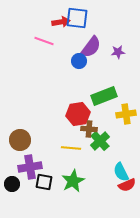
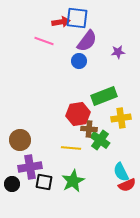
purple semicircle: moved 4 px left, 6 px up
yellow cross: moved 5 px left, 4 px down
green cross: moved 1 px up; rotated 12 degrees counterclockwise
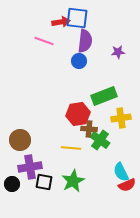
purple semicircle: moved 2 px left; rotated 30 degrees counterclockwise
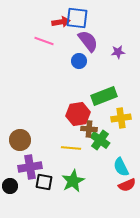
purple semicircle: moved 3 px right; rotated 45 degrees counterclockwise
cyan semicircle: moved 5 px up
black circle: moved 2 px left, 2 px down
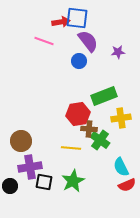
brown circle: moved 1 px right, 1 px down
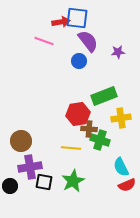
green cross: rotated 18 degrees counterclockwise
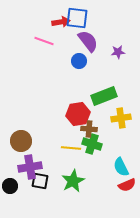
green cross: moved 8 px left, 4 px down
black square: moved 4 px left, 1 px up
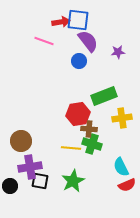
blue square: moved 1 px right, 2 px down
yellow cross: moved 1 px right
